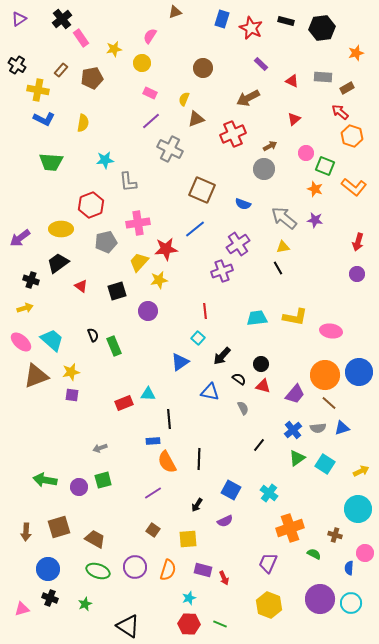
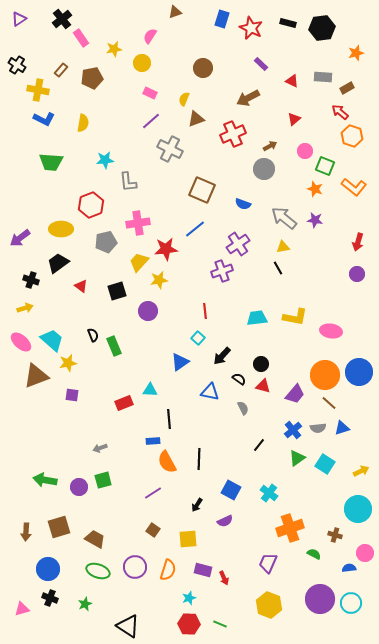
black rectangle at (286, 21): moved 2 px right, 2 px down
pink circle at (306, 153): moved 1 px left, 2 px up
yellow star at (71, 372): moved 3 px left, 9 px up
cyan triangle at (148, 394): moved 2 px right, 4 px up
blue semicircle at (349, 568): rotated 80 degrees clockwise
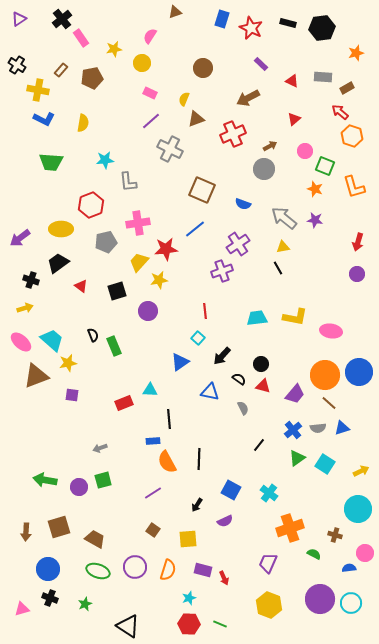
orange L-shape at (354, 187): rotated 35 degrees clockwise
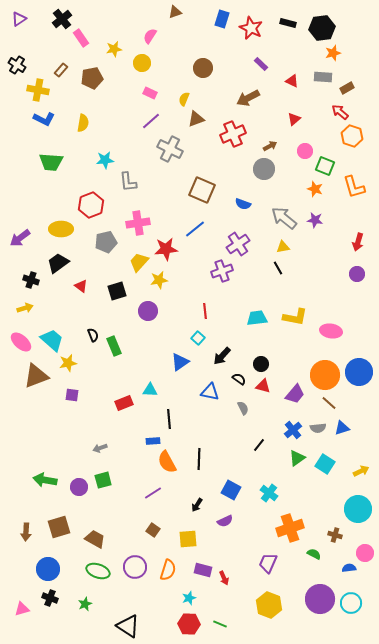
orange star at (356, 53): moved 23 px left
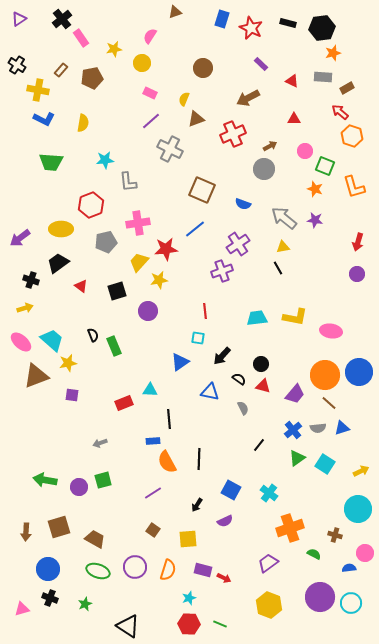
red triangle at (294, 119): rotated 40 degrees clockwise
cyan square at (198, 338): rotated 32 degrees counterclockwise
gray arrow at (100, 448): moved 5 px up
purple trapezoid at (268, 563): rotated 30 degrees clockwise
red arrow at (224, 578): rotated 40 degrees counterclockwise
purple circle at (320, 599): moved 2 px up
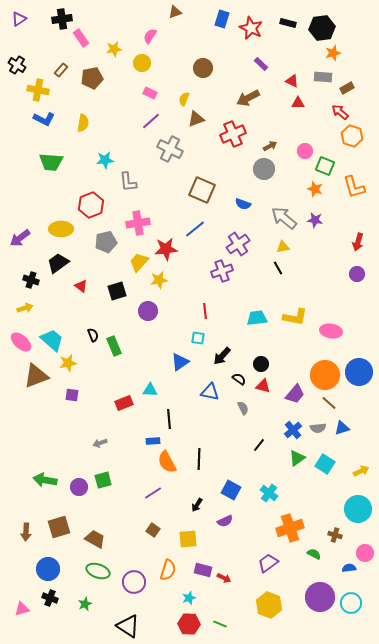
black cross at (62, 19): rotated 30 degrees clockwise
red triangle at (294, 119): moved 4 px right, 16 px up
purple circle at (135, 567): moved 1 px left, 15 px down
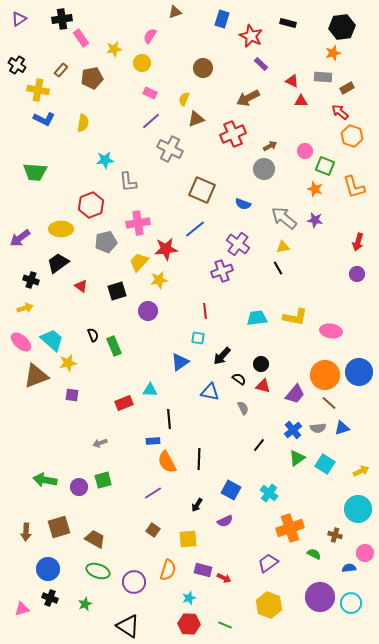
red star at (251, 28): moved 8 px down
black hexagon at (322, 28): moved 20 px right, 1 px up
red triangle at (298, 103): moved 3 px right, 2 px up
green trapezoid at (51, 162): moved 16 px left, 10 px down
purple cross at (238, 244): rotated 20 degrees counterclockwise
green line at (220, 624): moved 5 px right, 1 px down
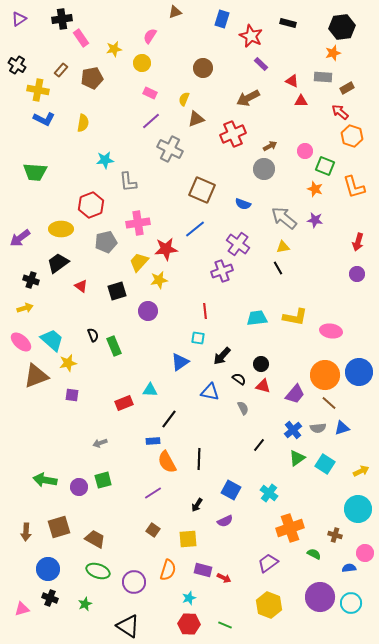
black line at (169, 419): rotated 42 degrees clockwise
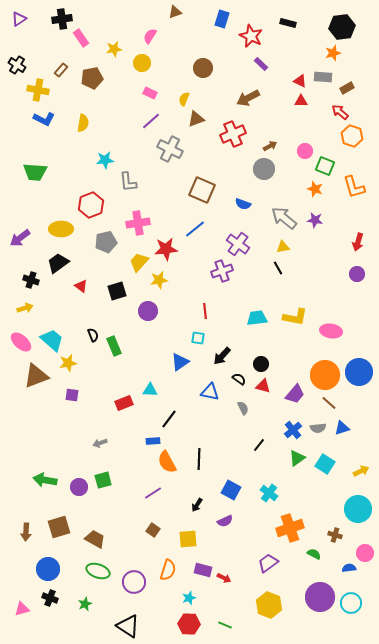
red triangle at (292, 81): moved 8 px right
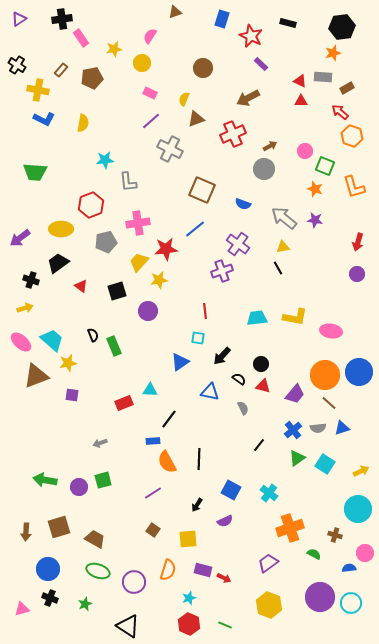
red hexagon at (189, 624): rotated 20 degrees clockwise
